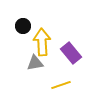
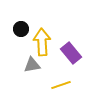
black circle: moved 2 px left, 3 px down
gray triangle: moved 3 px left, 2 px down
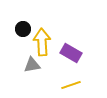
black circle: moved 2 px right
purple rectangle: rotated 20 degrees counterclockwise
yellow line: moved 10 px right
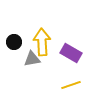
black circle: moved 9 px left, 13 px down
gray triangle: moved 6 px up
